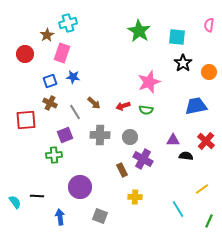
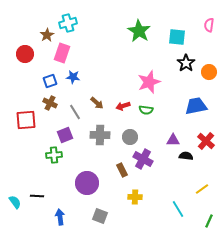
black star: moved 3 px right
brown arrow: moved 3 px right
purple circle: moved 7 px right, 4 px up
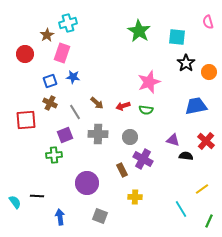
pink semicircle: moved 1 px left, 3 px up; rotated 24 degrees counterclockwise
gray cross: moved 2 px left, 1 px up
purple triangle: rotated 16 degrees clockwise
cyan line: moved 3 px right
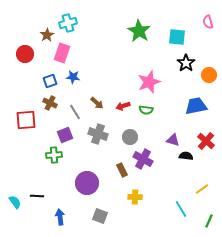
orange circle: moved 3 px down
gray cross: rotated 18 degrees clockwise
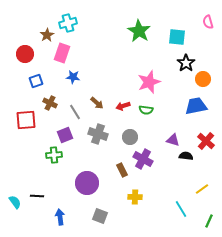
orange circle: moved 6 px left, 4 px down
blue square: moved 14 px left
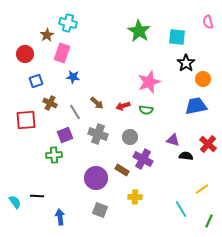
cyan cross: rotated 30 degrees clockwise
red cross: moved 2 px right, 3 px down
brown rectangle: rotated 32 degrees counterclockwise
purple circle: moved 9 px right, 5 px up
gray square: moved 6 px up
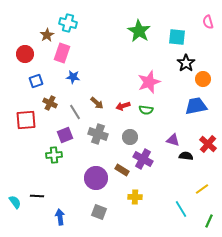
gray square: moved 1 px left, 2 px down
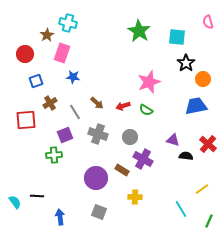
brown cross: rotated 32 degrees clockwise
green semicircle: rotated 24 degrees clockwise
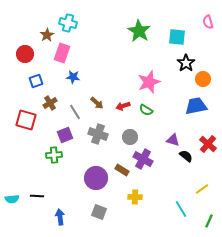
red square: rotated 20 degrees clockwise
black semicircle: rotated 32 degrees clockwise
cyan semicircle: moved 3 px left, 3 px up; rotated 120 degrees clockwise
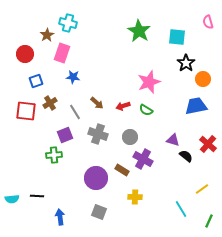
red square: moved 9 px up; rotated 10 degrees counterclockwise
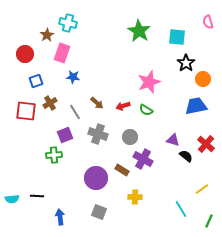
red cross: moved 2 px left
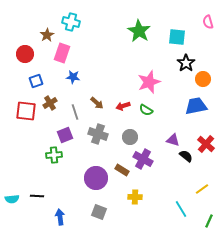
cyan cross: moved 3 px right, 1 px up
gray line: rotated 14 degrees clockwise
